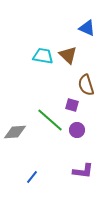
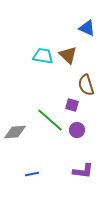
blue line: moved 3 px up; rotated 40 degrees clockwise
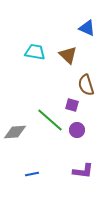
cyan trapezoid: moved 8 px left, 4 px up
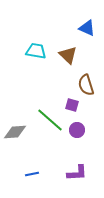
cyan trapezoid: moved 1 px right, 1 px up
purple L-shape: moved 6 px left, 2 px down; rotated 10 degrees counterclockwise
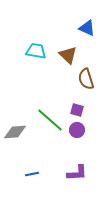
brown semicircle: moved 6 px up
purple square: moved 5 px right, 5 px down
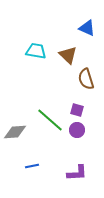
blue line: moved 8 px up
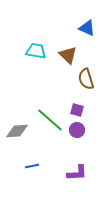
gray diamond: moved 2 px right, 1 px up
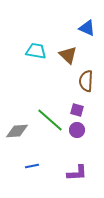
brown semicircle: moved 2 px down; rotated 20 degrees clockwise
